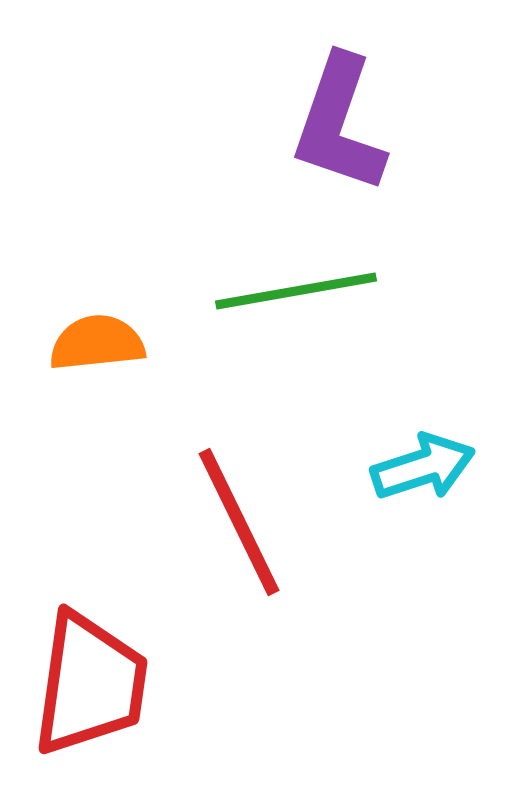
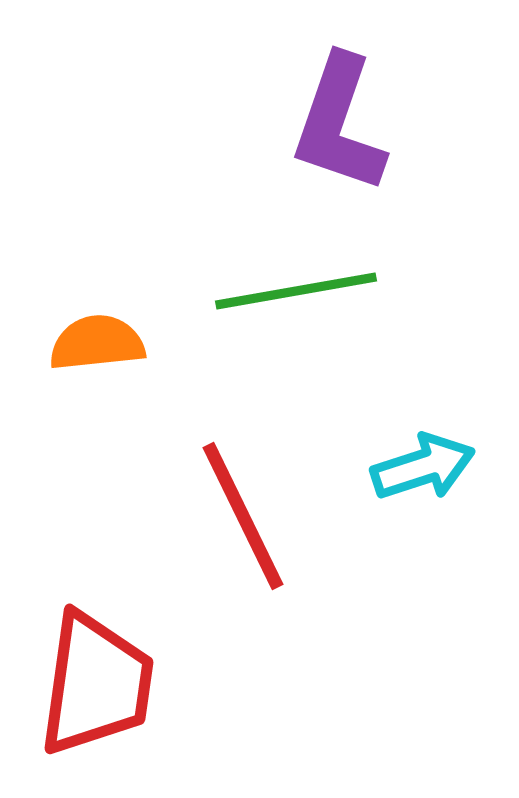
red line: moved 4 px right, 6 px up
red trapezoid: moved 6 px right
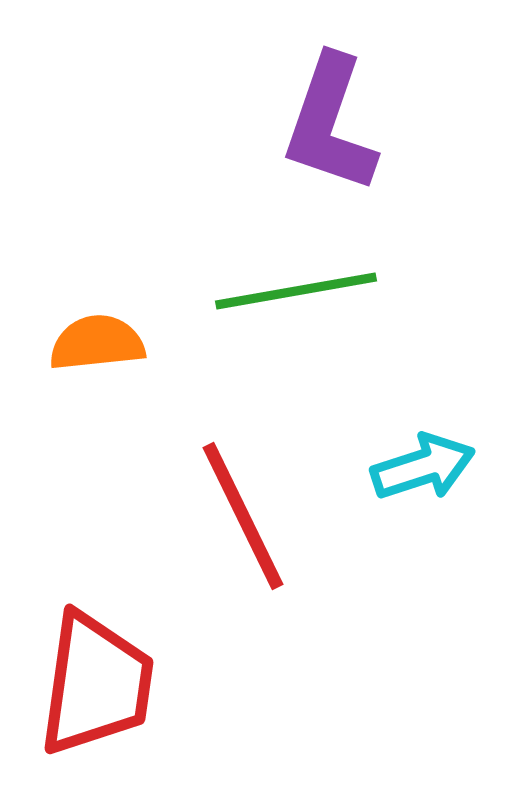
purple L-shape: moved 9 px left
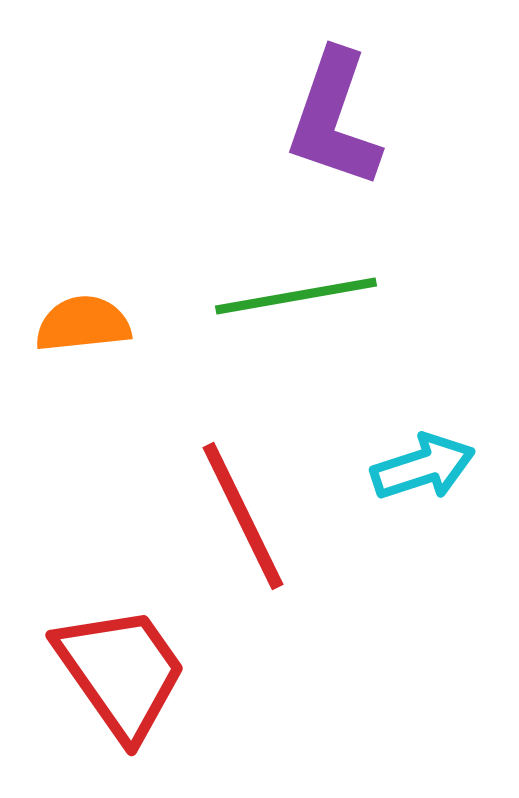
purple L-shape: moved 4 px right, 5 px up
green line: moved 5 px down
orange semicircle: moved 14 px left, 19 px up
red trapezoid: moved 25 px right, 12 px up; rotated 43 degrees counterclockwise
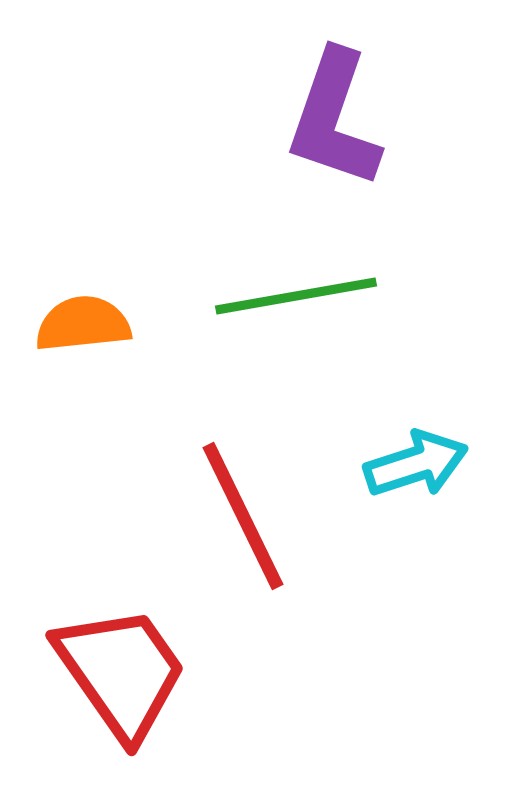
cyan arrow: moved 7 px left, 3 px up
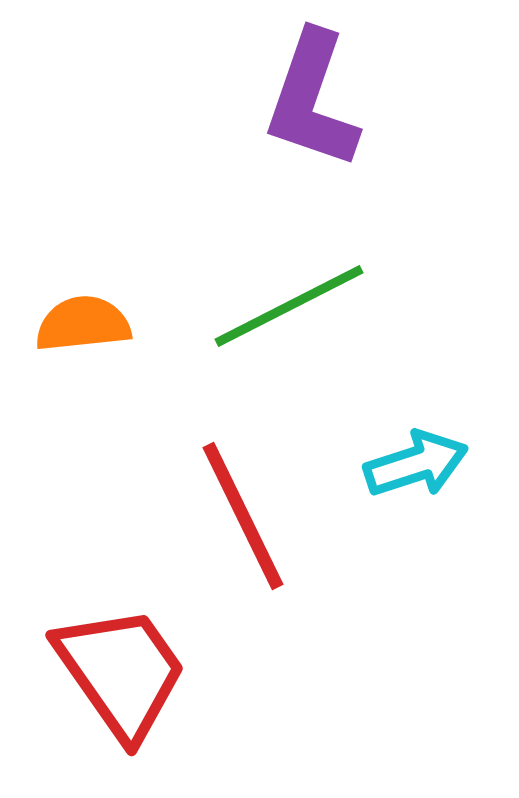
purple L-shape: moved 22 px left, 19 px up
green line: moved 7 px left, 10 px down; rotated 17 degrees counterclockwise
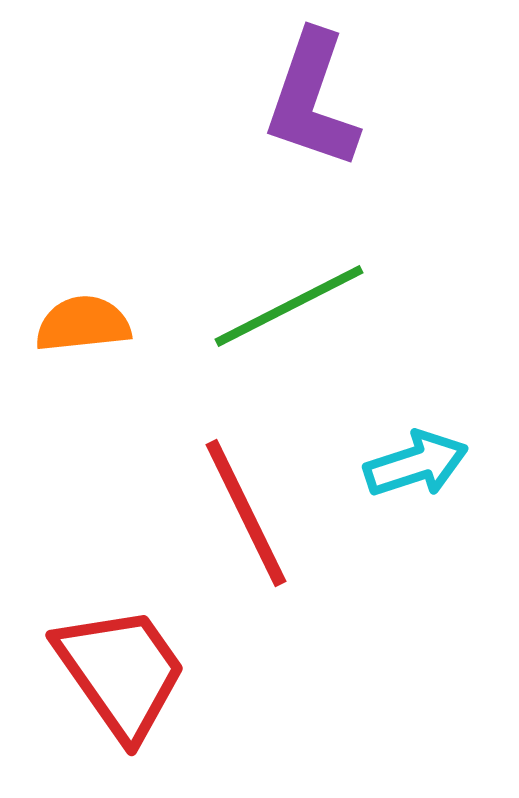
red line: moved 3 px right, 3 px up
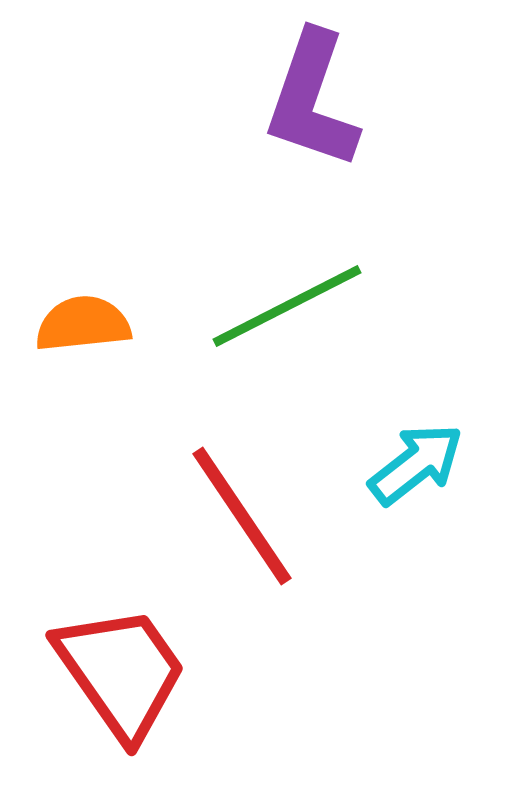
green line: moved 2 px left
cyan arrow: rotated 20 degrees counterclockwise
red line: moved 4 px left, 3 px down; rotated 8 degrees counterclockwise
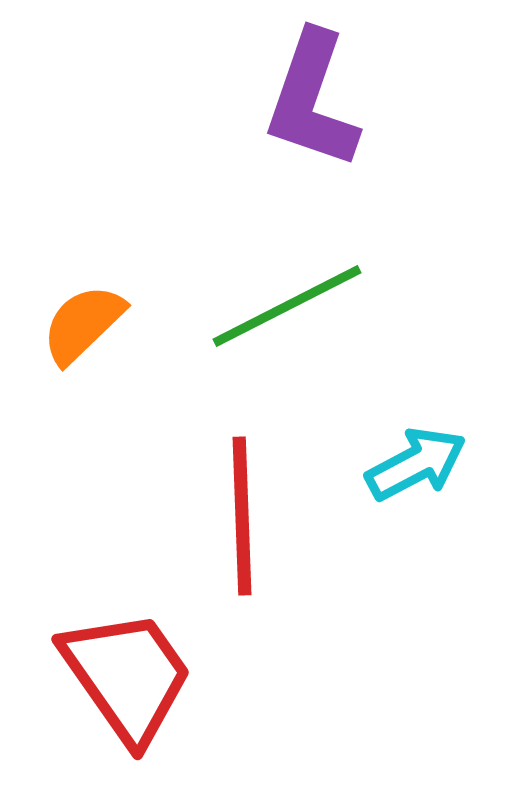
orange semicircle: rotated 38 degrees counterclockwise
cyan arrow: rotated 10 degrees clockwise
red line: rotated 32 degrees clockwise
red trapezoid: moved 6 px right, 4 px down
